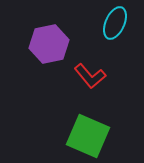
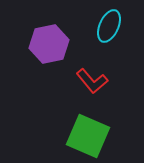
cyan ellipse: moved 6 px left, 3 px down
red L-shape: moved 2 px right, 5 px down
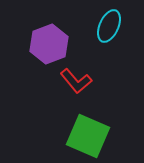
purple hexagon: rotated 9 degrees counterclockwise
red L-shape: moved 16 px left
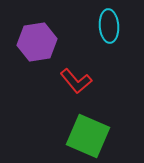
cyan ellipse: rotated 28 degrees counterclockwise
purple hexagon: moved 12 px left, 2 px up; rotated 12 degrees clockwise
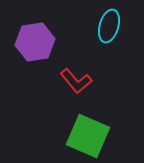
cyan ellipse: rotated 20 degrees clockwise
purple hexagon: moved 2 px left
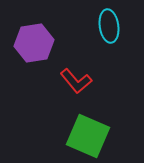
cyan ellipse: rotated 24 degrees counterclockwise
purple hexagon: moved 1 px left, 1 px down
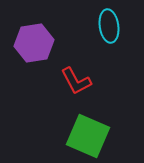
red L-shape: rotated 12 degrees clockwise
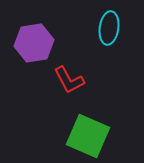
cyan ellipse: moved 2 px down; rotated 16 degrees clockwise
red L-shape: moved 7 px left, 1 px up
